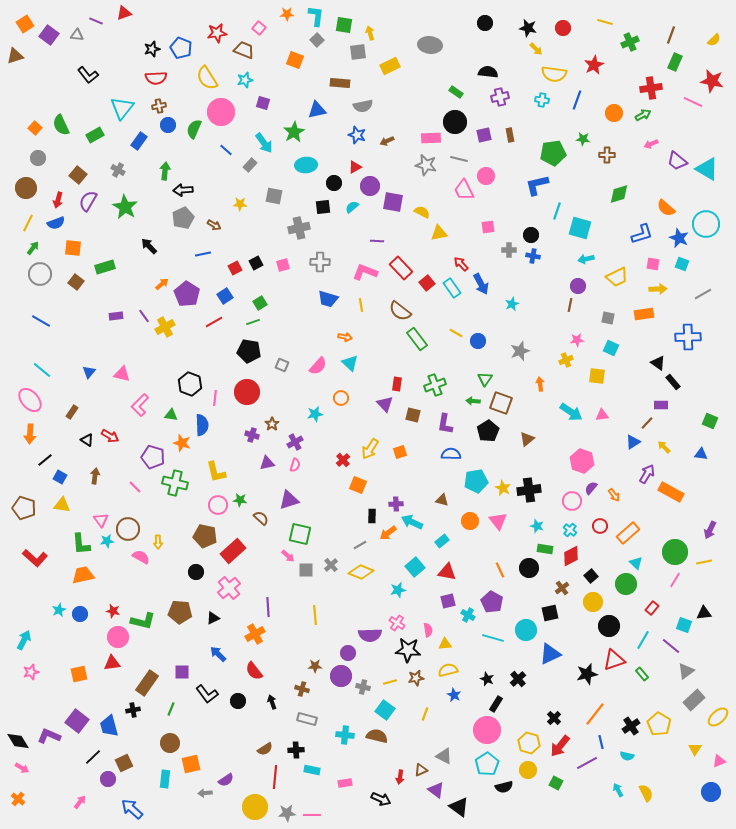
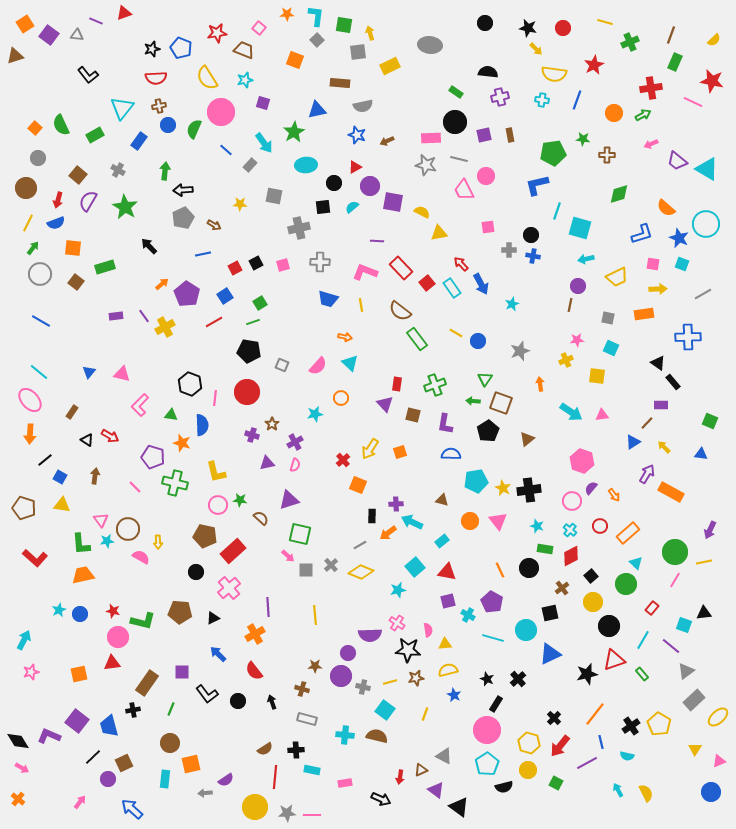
cyan line at (42, 370): moved 3 px left, 2 px down
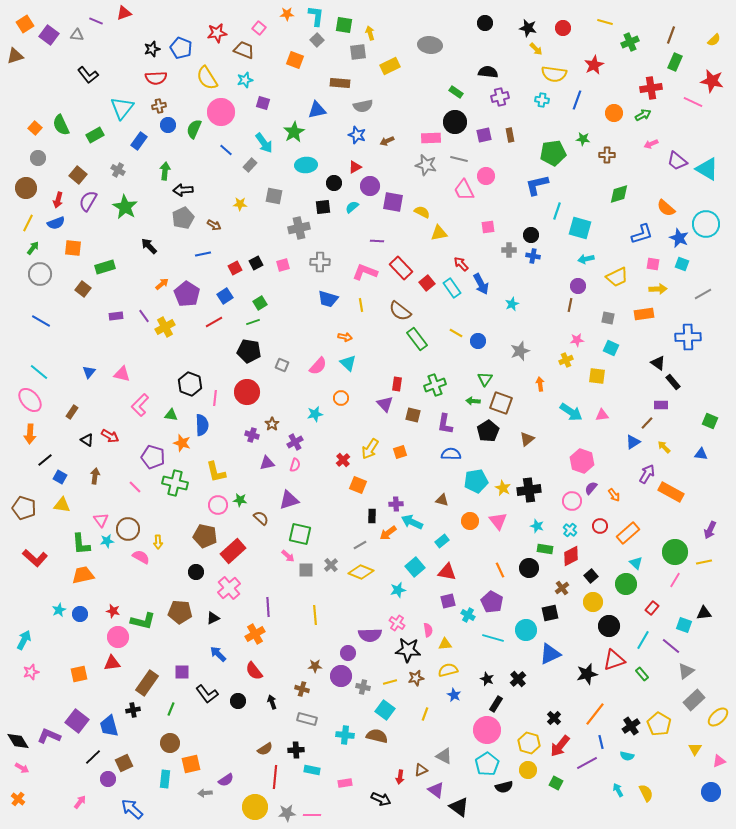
brown square at (76, 282): moved 7 px right, 7 px down
cyan triangle at (350, 363): moved 2 px left
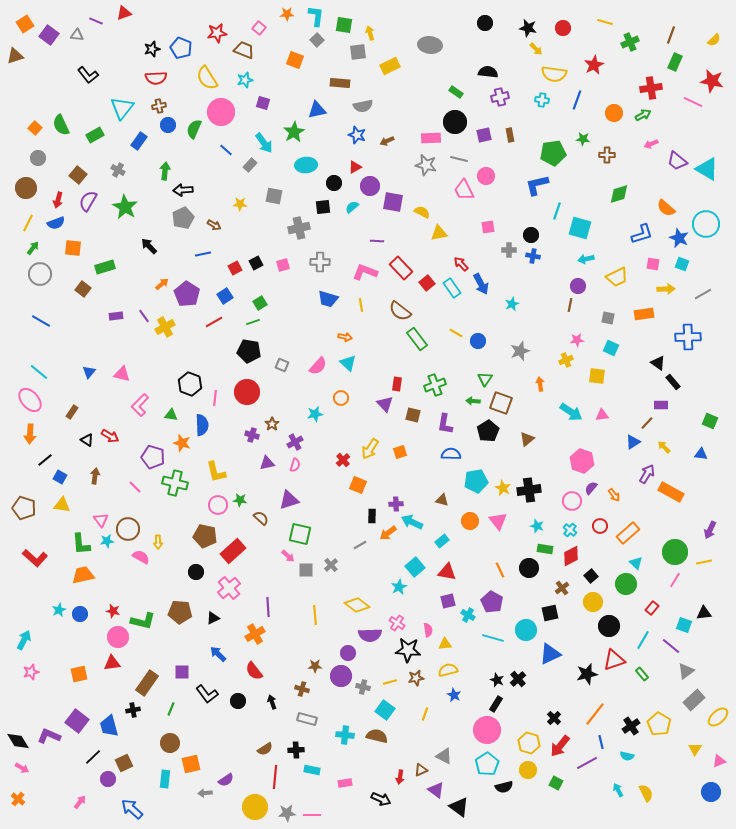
yellow arrow at (658, 289): moved 8 px right
yellow diamond at (361, 572): moved 4 px left, 33 px down; rotated 15 degrees clockwise
cyan star at (398, 590): moved 1 px right, 3 px up; rotated 14 degrees counterclockwise
black star at (487, 679): moved 10 px right, 1 px down
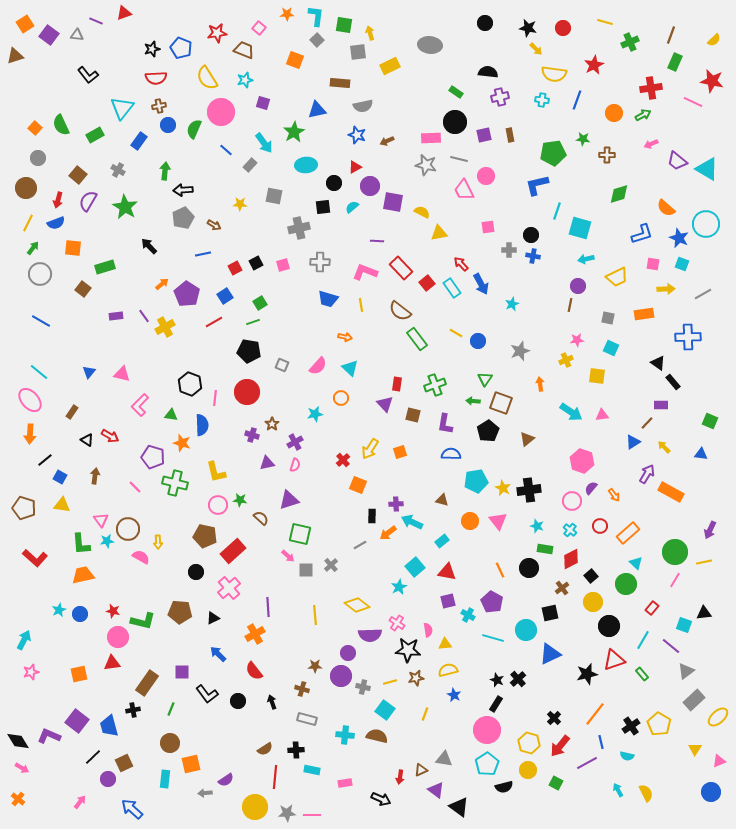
cyan triangle at (348, 363): moved 2 px right, 5 px down
red diamond at (571, 556): moved 3 px down
gray triangle at (444, 756): moved 3 px down; rotated 18 degrees counterclockwise
